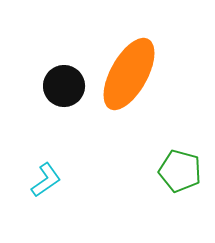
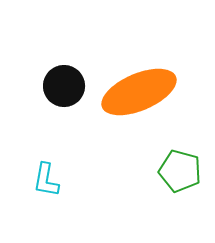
orange ellipse: moved 10 px right, 18 px down; rotated 38 degrees clockwise
cyan L-shape: rotated 135 degrees clockwise
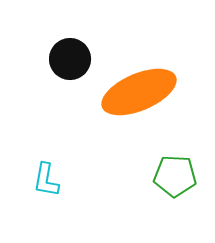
black circle: moved 6 px right, 27 px up
green pentagon: moved 5 px left, 5 px down; rotated 12 degrees counterclockwise
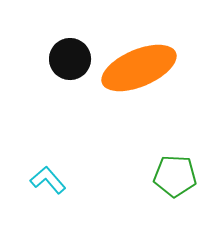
orange ellipse: moved 24 px up
cyan L-shape: moved 2 px right; rotated 129 degrees clockwise
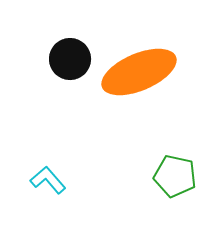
orange ellipse: moved 4 px down
green pentagon: rotated 9 degrees clockwise
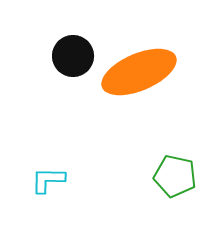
black circle: moved 3 px right, 3 px up
cyan L-shape: rotated 48 degrees counterclockwise
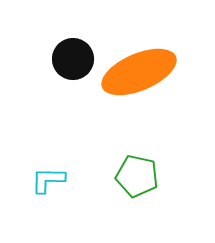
black circle: moved 3 px down
green pentagon: moved 38 px left
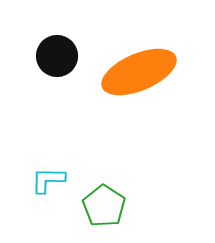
black circle: moved 16 px left, 3 px up
green pentagon: moved 33 px left, 30 px down; rotated 21 degrees clockwise
